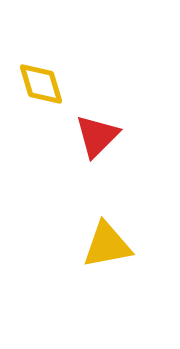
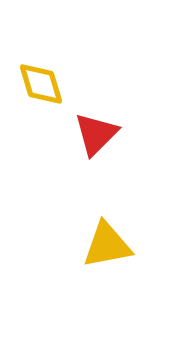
red triangle: moved 1 px left, 2 px up
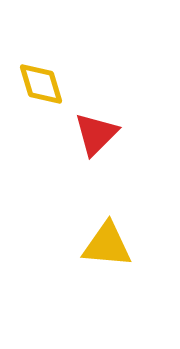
yellow triangle: rotated 16 degrees clockwise
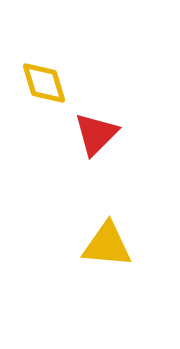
yellow diamond: moved 3 px right, 1 px up
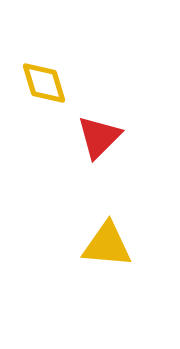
red triangle: moved 3 px right, 3 px down
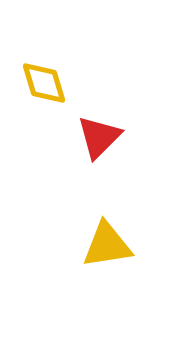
yellow triangle: rotated 14 degrees counterclockwise
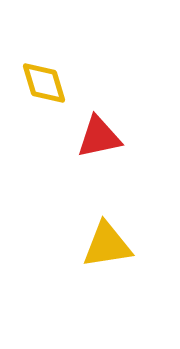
red triangle: rotated 33 degrees clockwise
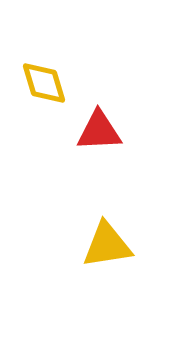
red triangle: moved 6 px up; rotated 9 degrees clockwise
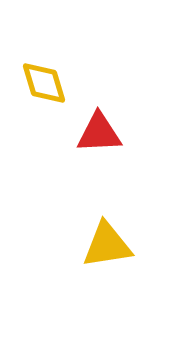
red triangle: moved 2 px down
